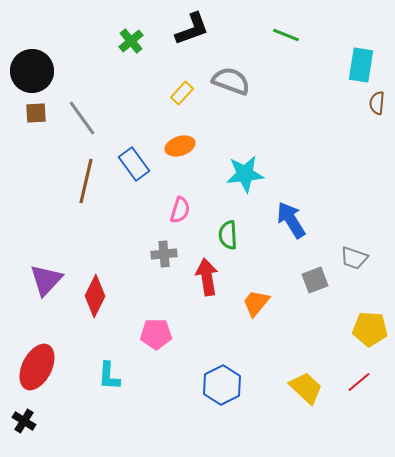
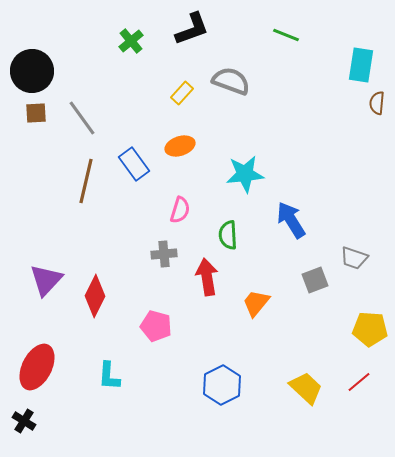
pink pentagon: moved 8 px up; rotated 16 degrees clockwise
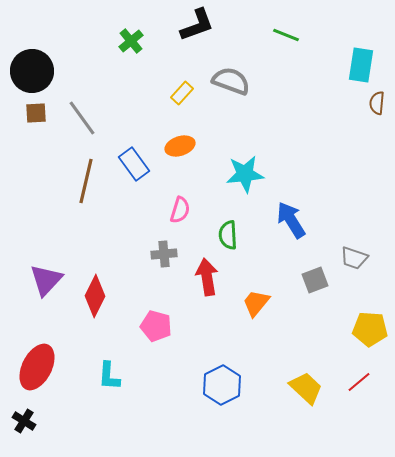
black L-shape: moved 5 px right, 4 px up
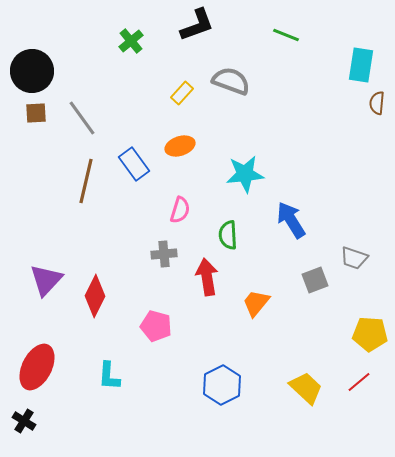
yellow pentagon: moved 5 px down
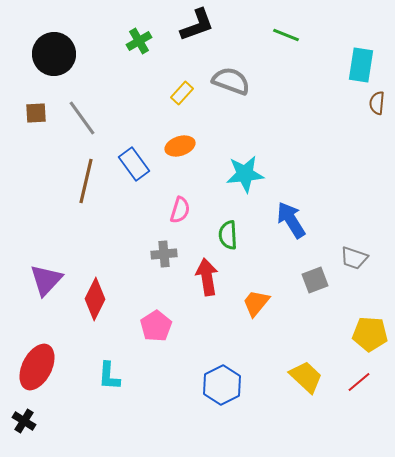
green cross: moved 8 px right; rotated 10 degrees clockwise
black circle: moved 22 px right, 17 px up
red diamond: moved 3 px down
pink pentagon: rotated 24 degrees clockwise
yellow trapezoid: moved 11 px up
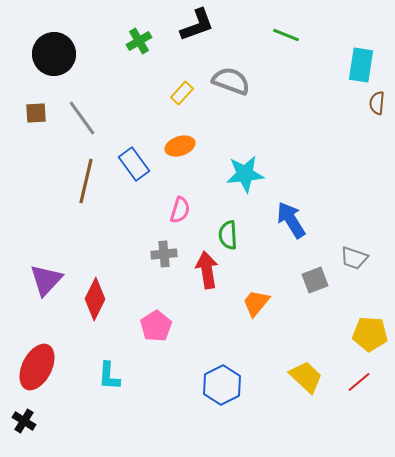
red arrow: moved 7 px up
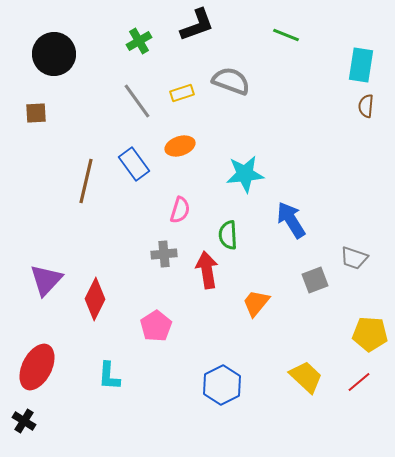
yellow rectangle: rotated 30 degrees clockwise
brown semicircle: moved 11 px left, 3 px down
gray line: moved 55 px right, 17 px up
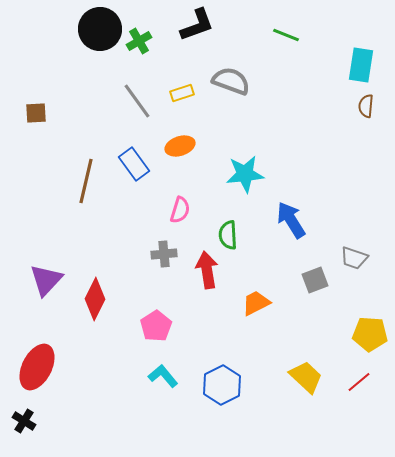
black circle: moved 46 px right, 25 px up
orange trapezoid: rotated 24 degrees clockwise
cyan L-shape: moved 54 px right; rotated 136 degrees clockwise
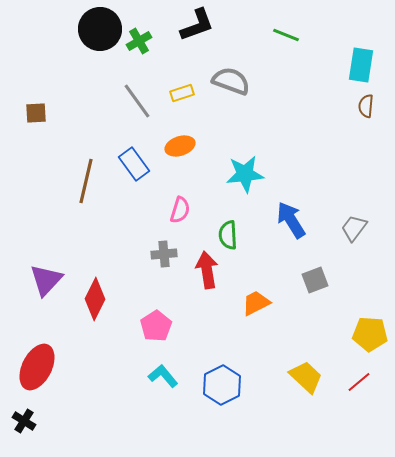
gray trapezoid: moved 30 px up; rotated 108 degrees clockwise
